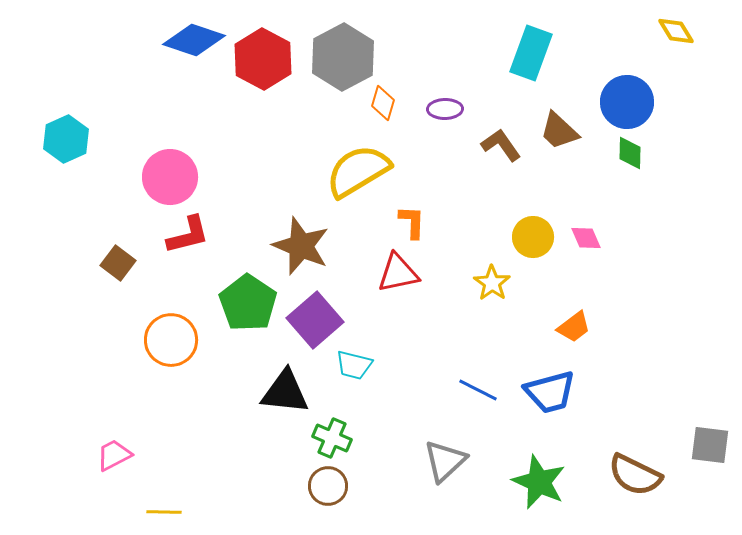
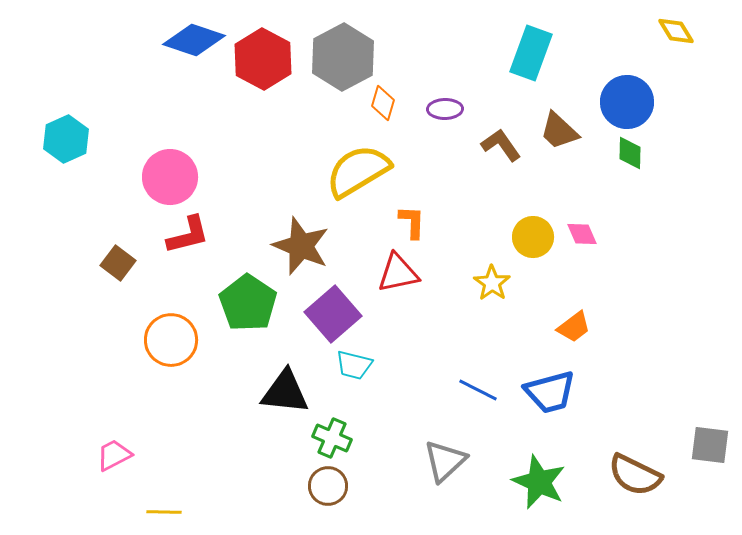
pink diamond: moved 4 px left, 4 px up
purple square: moved 18 px right, 6 px up
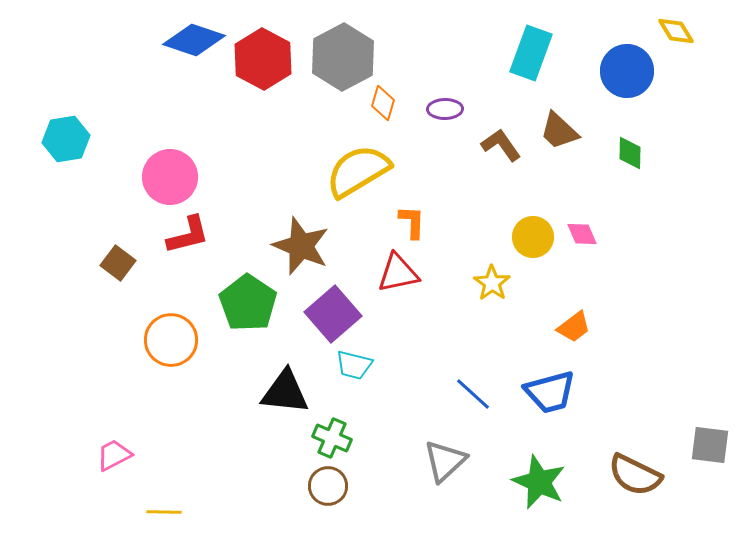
blue circle: moved 31 px up
cyan hexagon: rotated 15 degrees clockwise
blue line: moved 5 px left, 4 px down; rotated 15 degrees clockwise
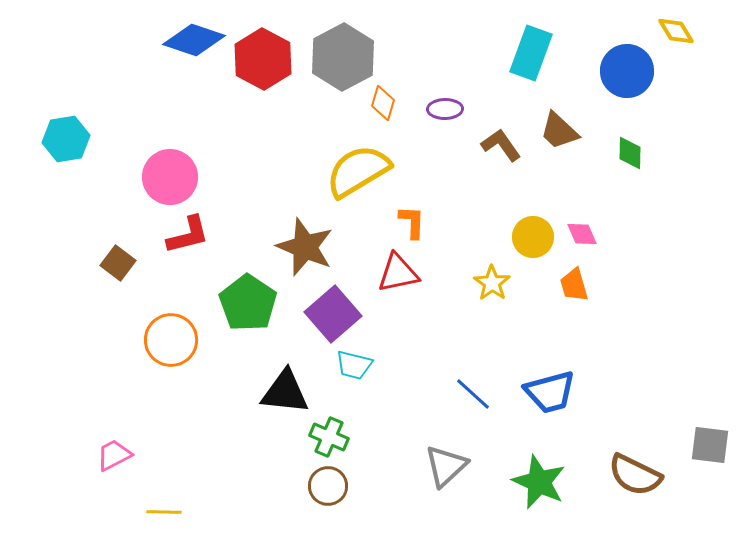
brown star: moved 4 px right, 1 px down
orange trapezoid: moved 42 px up; rotated 111 degrees clockwise
green cross: moved 3 px left, 1 px up
gray triangle: moved 1 px right, 5 px down
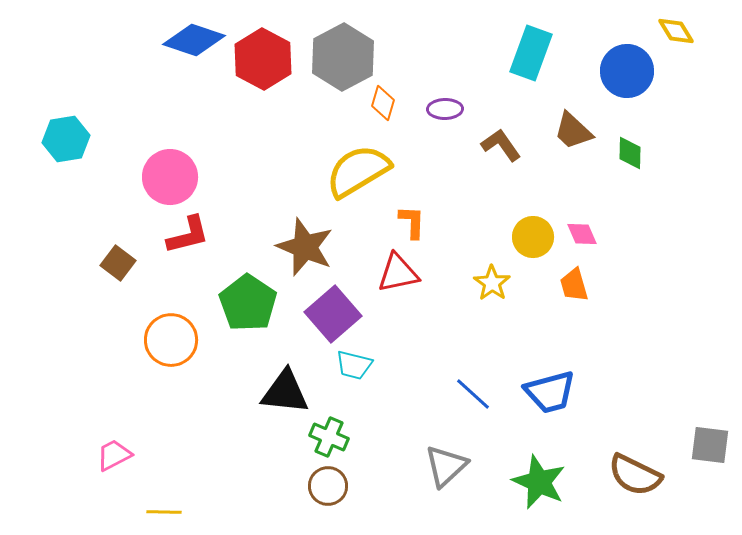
brown trapezoid: moved 14 px right
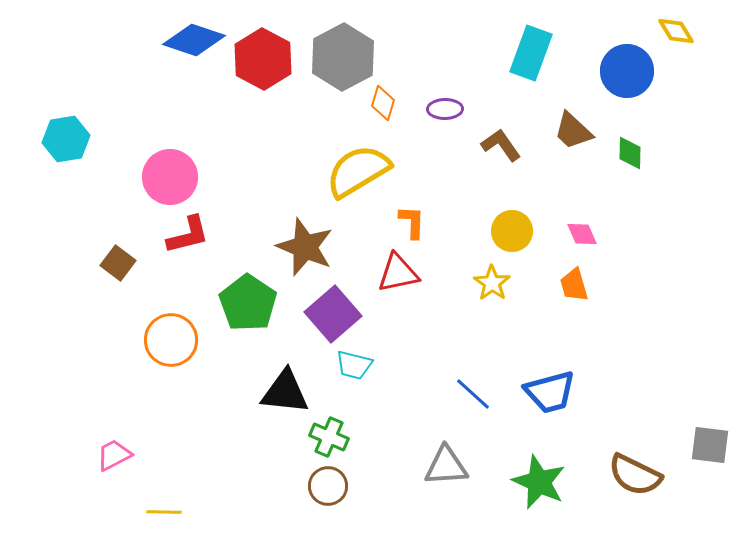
yellow circle: moved 21 px left, 6 px up
gray triangle: rotated 39 degrees clockwise
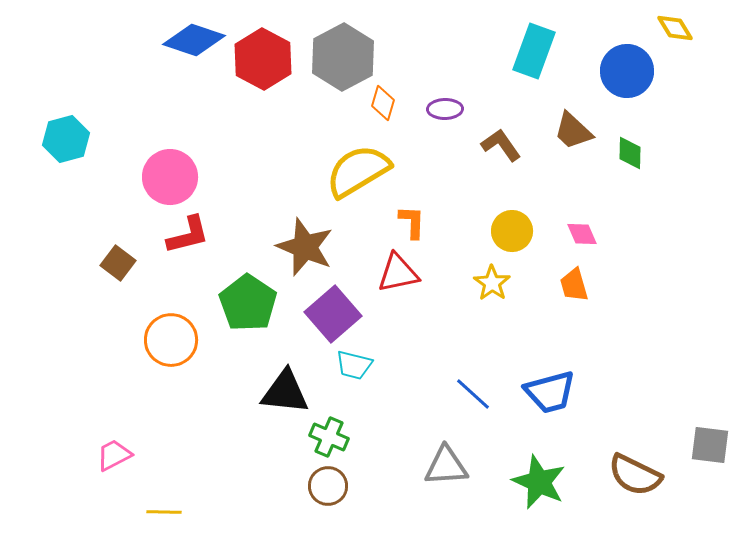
yellow diamond: moved 1 px left, 3 px up
cyan rectangle: moved 3 px right, 2 px up
cyan hexagon: rotated 6 degrees counterclockwise
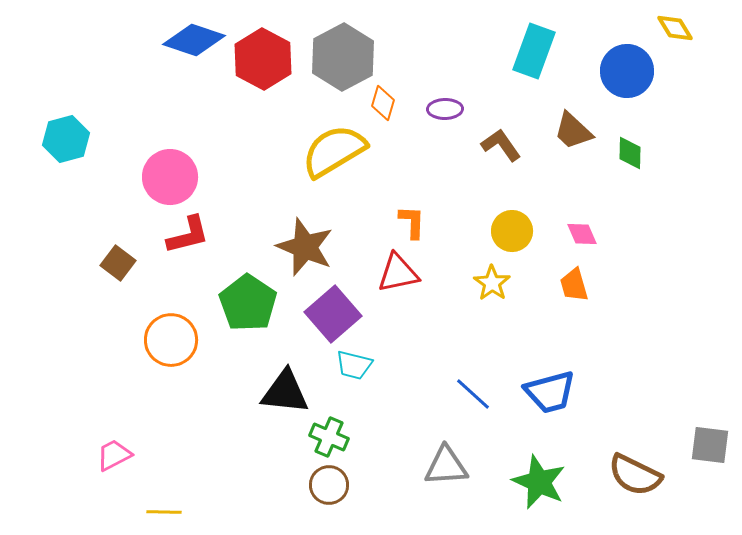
yellow semicircle: moved 24 px left, 20 px up
brown circle: moved 1 px right, 1 px up
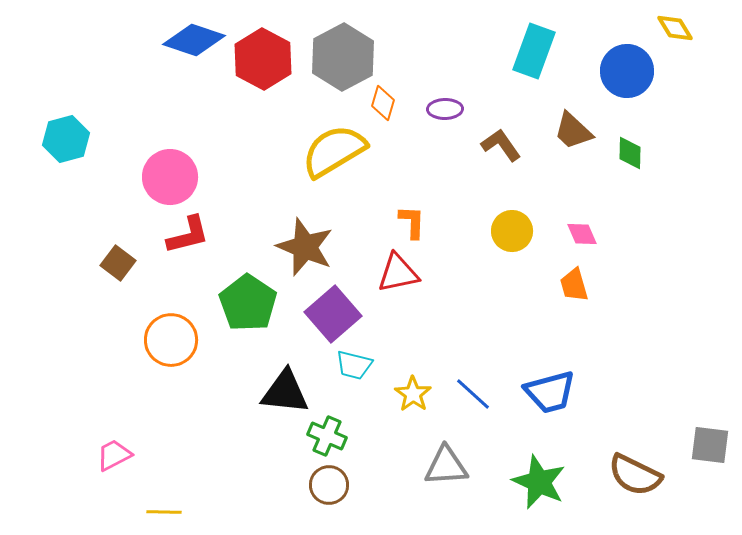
yellow star: moved 79 px left, 111 px down
green cross: moved 2 px left, 1 px up
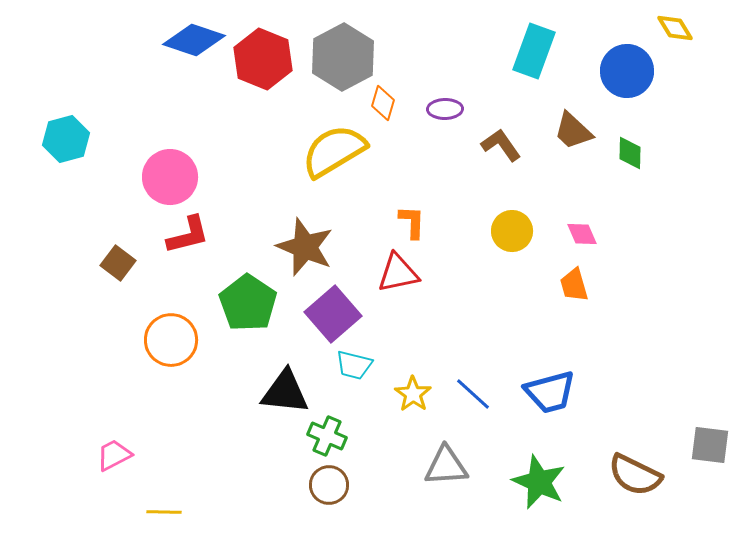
red hexagon: rotated 6 degrees counterclockwise
